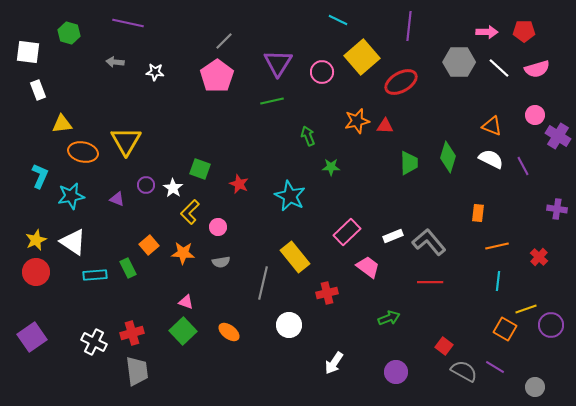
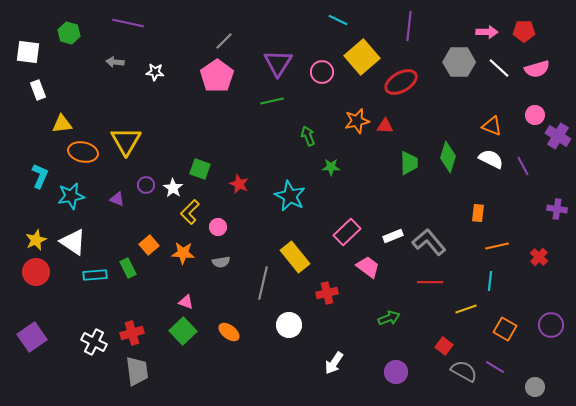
cyan line at (498, 281): moved 8 px left
yellow line at (526, 309): moved 60 px left
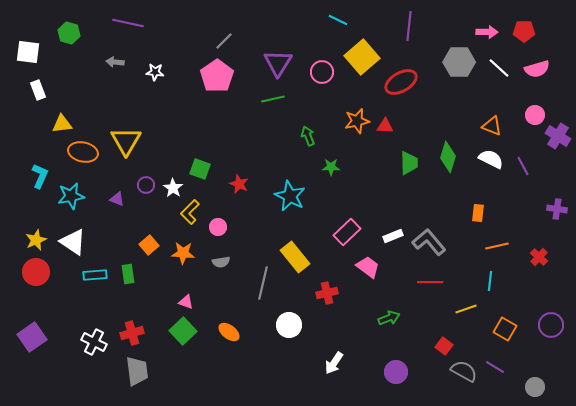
green line at (272, 101): moved 1 px right, 2 px up
green rectangle at (128, 268): moved 6 px down; rotated 18 degrees clockwise
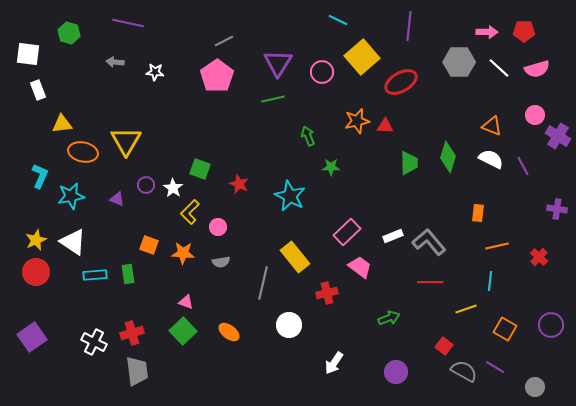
gray line at (224, 41): rotated 18 degrees clockwise
white square at (28, 52): moved 2 px down
orange square at (149, 245): rotated 30 degrees counterclockwise
pink trapezoid at (368, 267): moved 8 px left
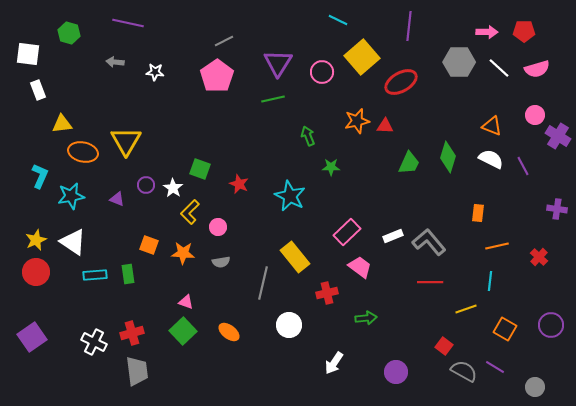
green trapezoid at (409, 163): rotated 25 degrees clockwise
green arrow at (389, 318): moved 23 px left; rotated 15 degrees clockwise
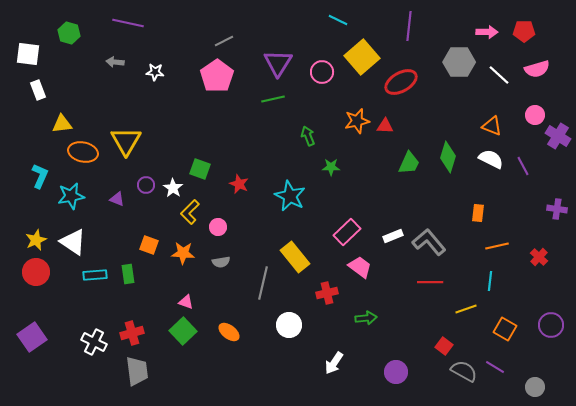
white line at (499, 68): moved 7 px down
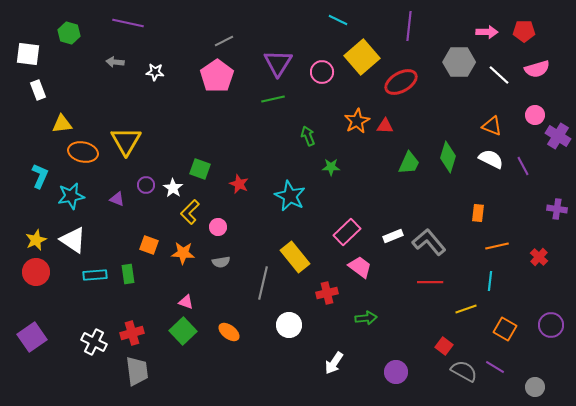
orange star at (357, 121): rotated 15 degrees counterclockwise
white triangle at (73, 242): moved 2 px up
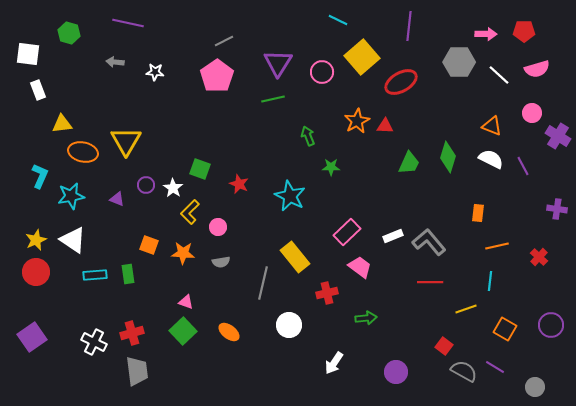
pink arrow at (487, 32): moved 1 px left, 2 px down
pink circle at (535, 115): moved 3 px left, 2 px up
